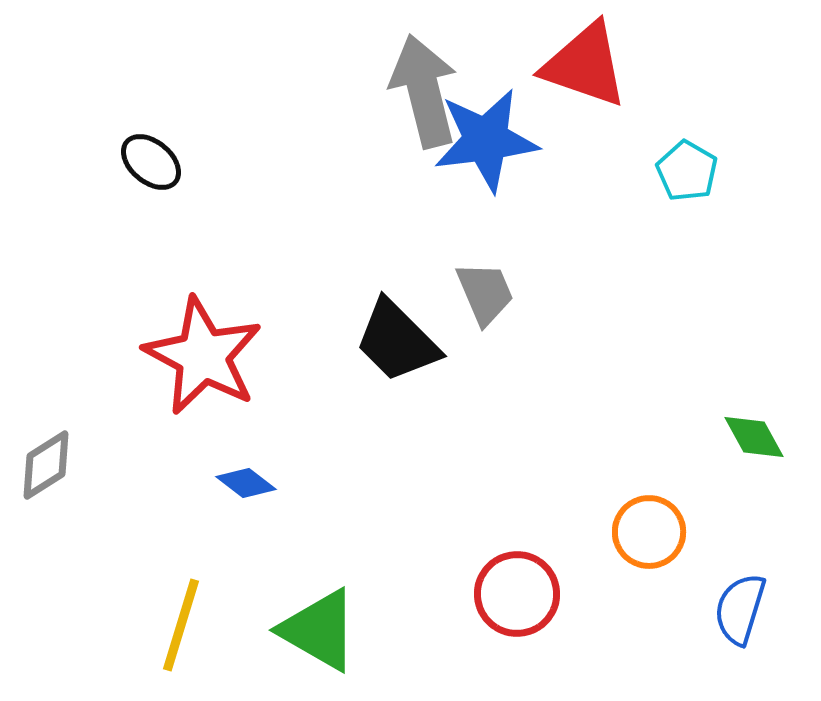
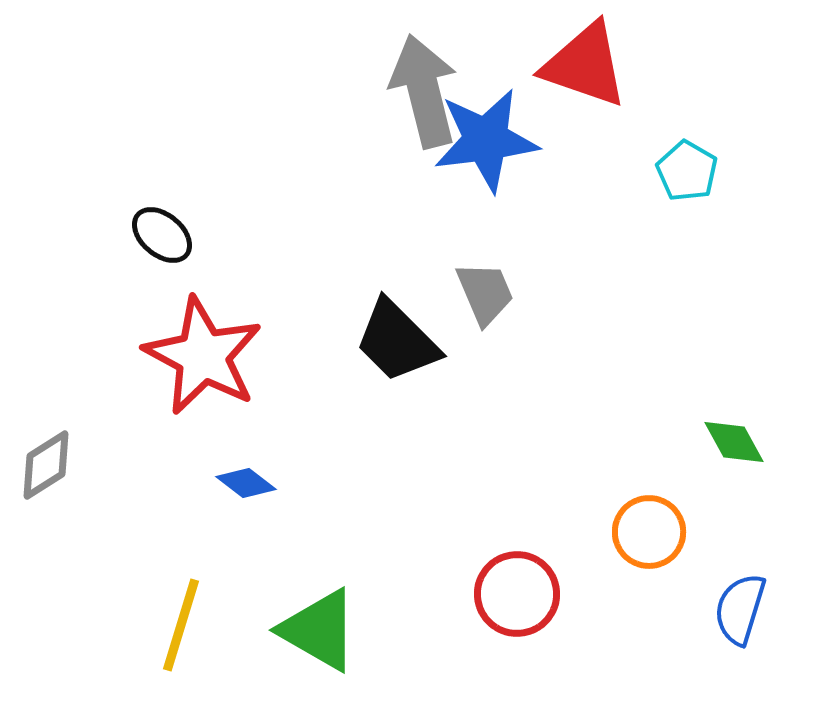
black ellipse: moved 11 px right, 73 px down
green diamond: moved 20 px left, 5 px down
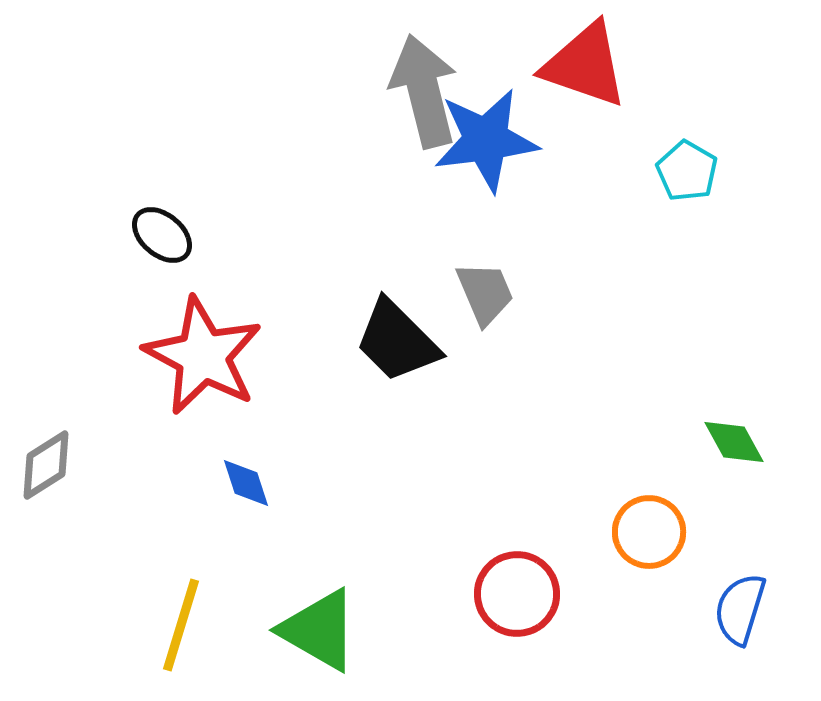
blue diamond: rotated 34 degrees clockwise
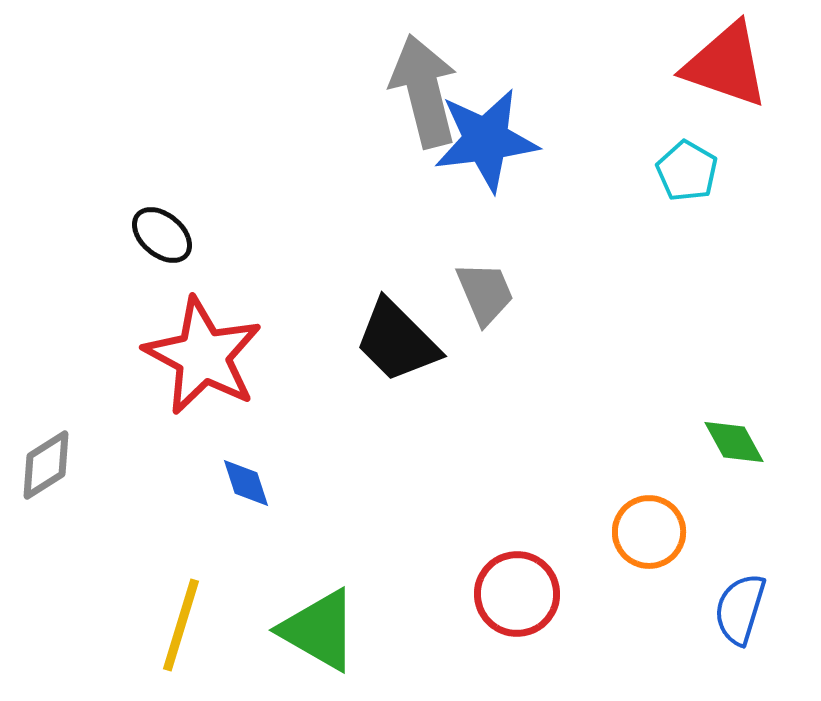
red triangle: moved 141 px right
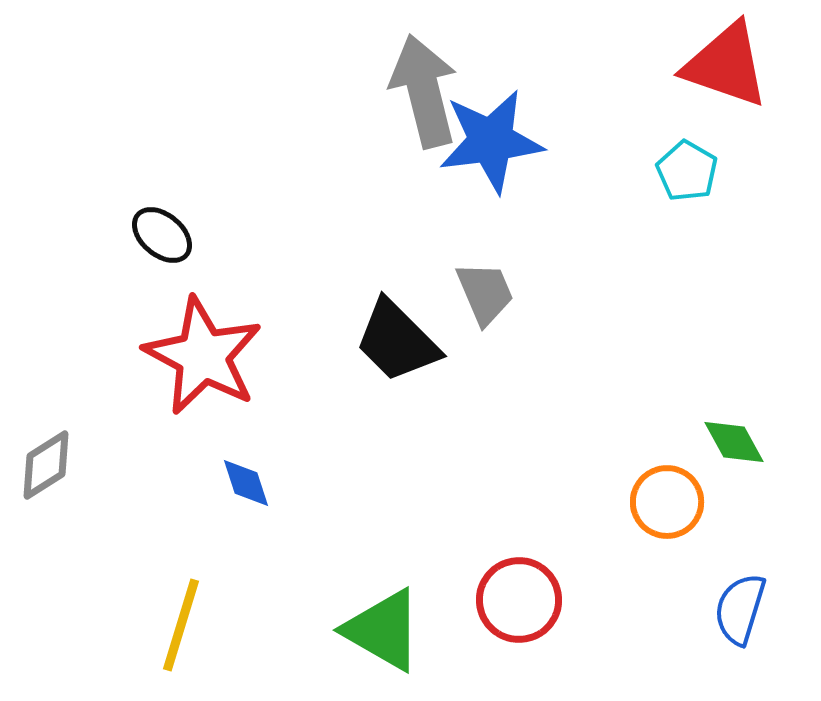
blue star: moved 5 px right, 1 px down
orange circle: moved 18 px right, 30 px up
red circle: moved 2 px right, 6 px down
green triangle: moved 64 px right
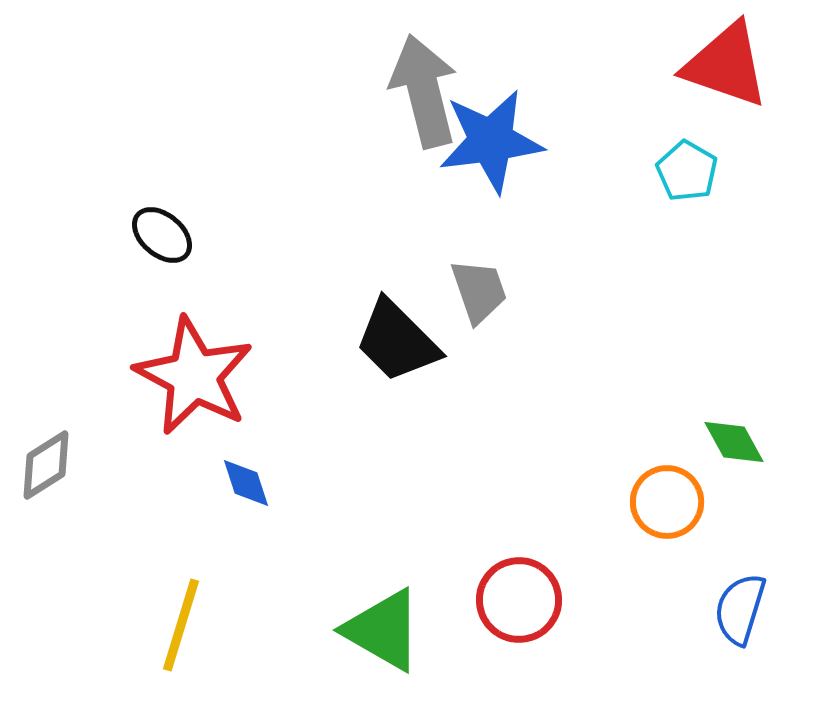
gray trapezoid: moved 6 px left, 2 px up; rotated 4 degrees clockwise
red star: moved 9 px left, 20 px down
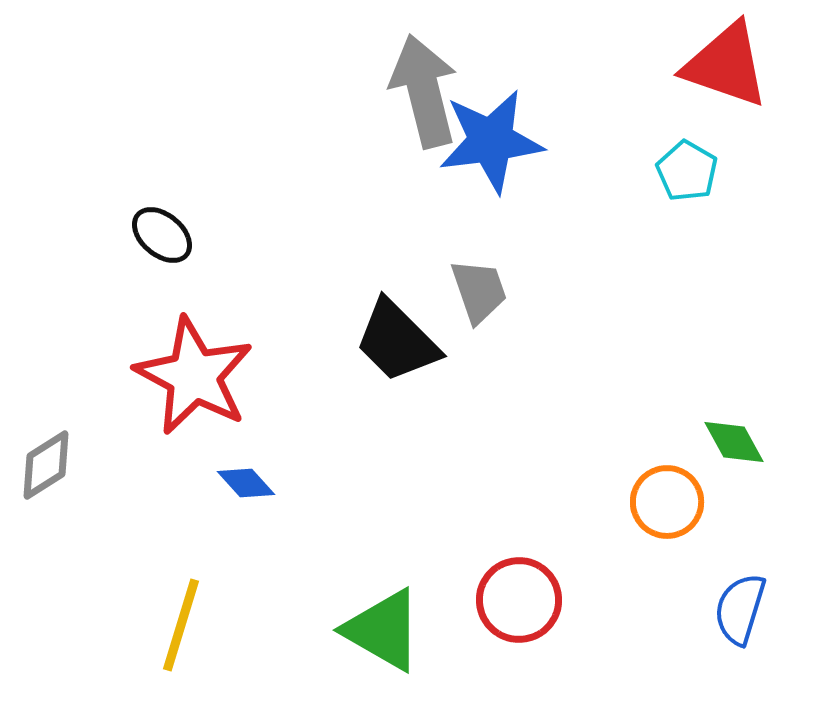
blue diamond: rotated 24 degrees counterclockwise
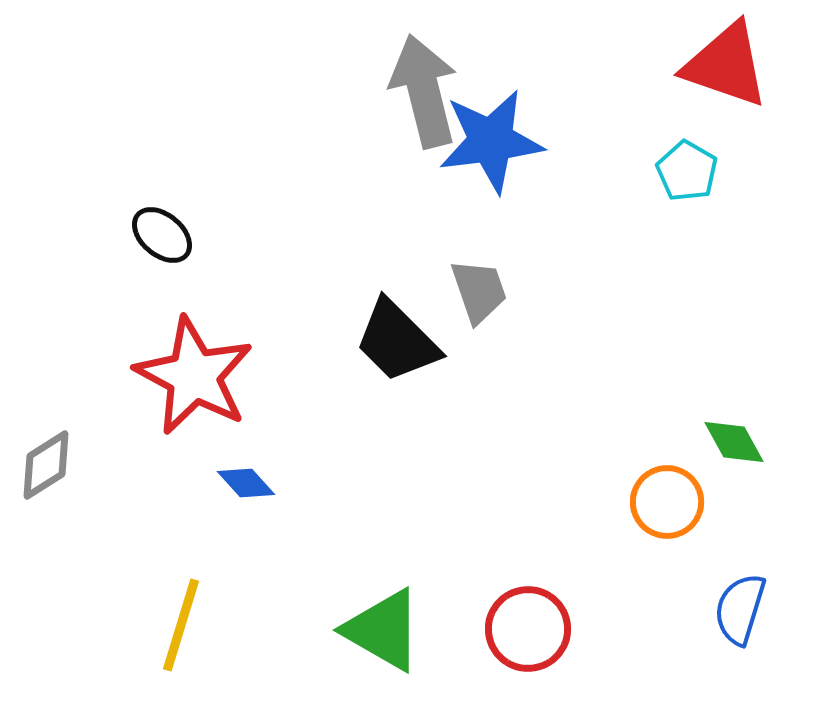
red circle: moved 9 px right, 29 px down
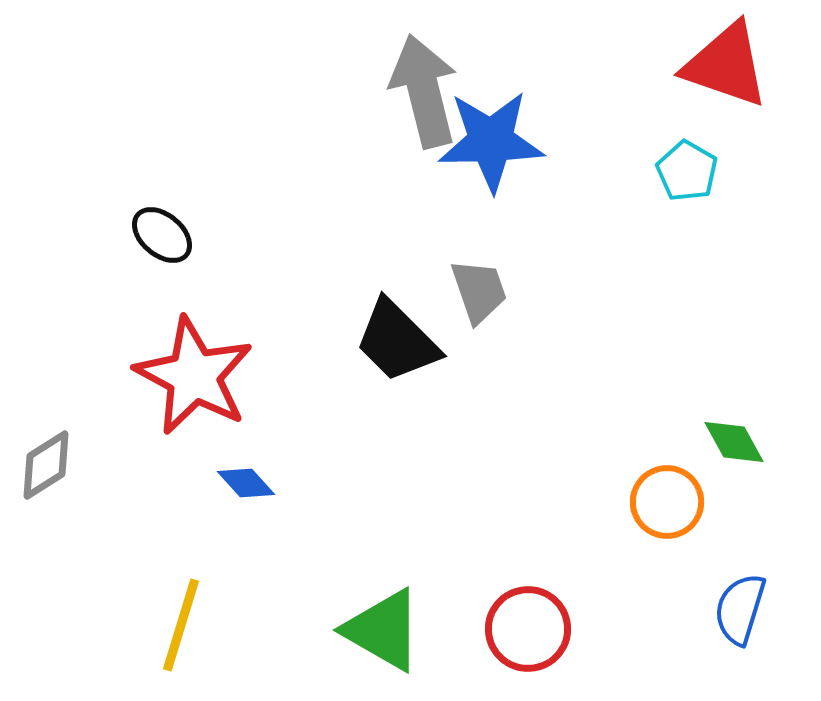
blue star: rotated 6 degrees clockwise
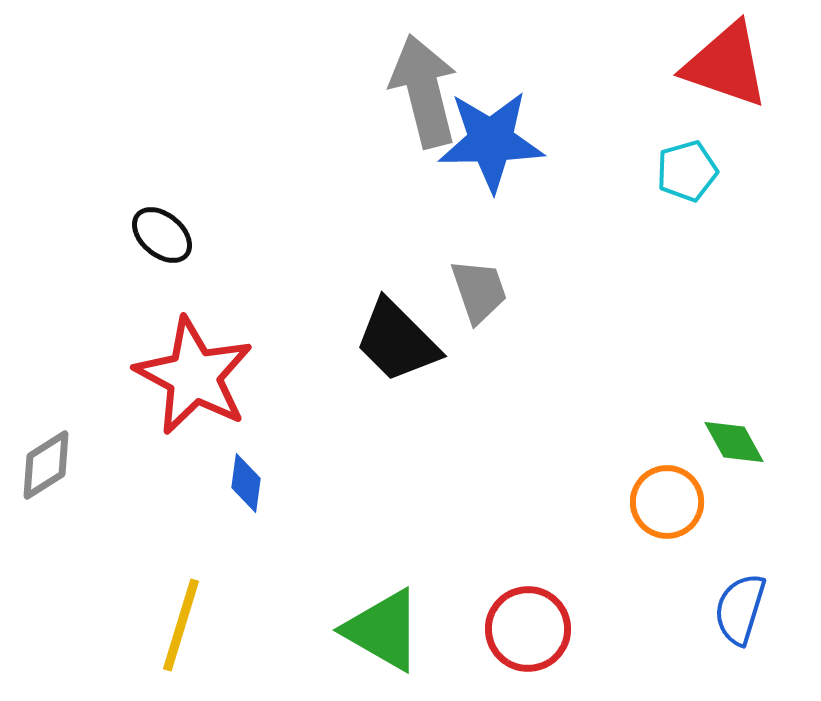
cyan pentagon: rotated 26 degrees clockwise
blue diamond: rotated 50 degrees clockwise
